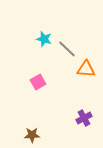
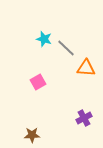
gray line: moved 1 px left, 1 px up
orange triangle: moved 1 px up
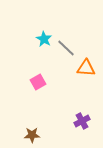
cyan star: rotated 14 degrees clockwise
purple cross: moved 2 px left, 3 px down
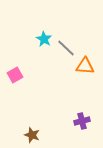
orange triangle: moved 1 px left, 2 px up
pink square: moved 23 px left, 7 px up
purple cross: rotated 14 degrees clockwise
brown star: rotated 21 degrees clockwise
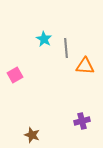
gray line: rotated 42 degrees clockwise
